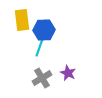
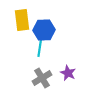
cyan line: rotated 10 degrees counterclockwise
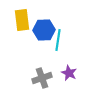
cyan line: moved 18 px right, 6 px up
purple star: moved 1 px right
gray cross: rotated 12 degrees clockwise
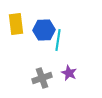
yellow rectangle: moved 6 px left, 4 px down
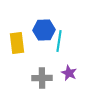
yellow rectangle: moved 1 px right, 19 px down
cyan line: moved 1 px right, 1 px down
gray cross: rotated 18 degrees clockwise
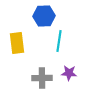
blue hexagon: moved 14 px up
purple star: rotated 21 degrees counterclockwise
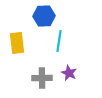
purple star: rotated 21 degrees clockwise
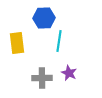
blue hexagon: moved 2 px down
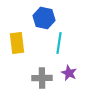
blue hexagon: rotated 15 degrees clockwise
cyan line: moved 2 px down
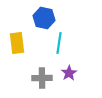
purple star: rotated 14 degrees clockwise
